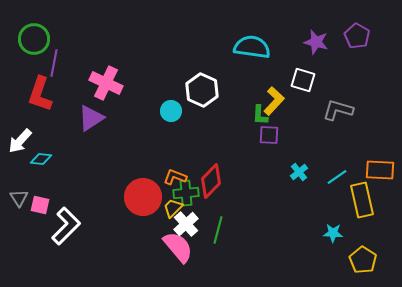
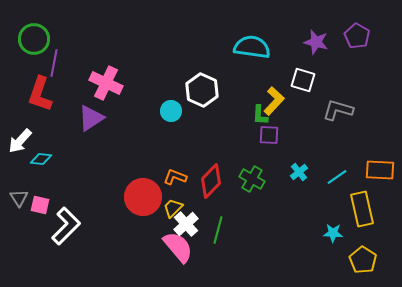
green cross: moved 66 px right, 14 px up; rotated 35 degrees clockwise
yellow rectangle: moved 9 px down
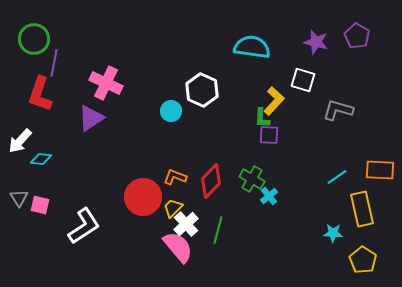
green L-shape: moved 2 px right, 3 px down
cyan cross: moved 30 px left, 24 px down
white L-shape: moved 18 px right; rotated 12 degrees clockwise
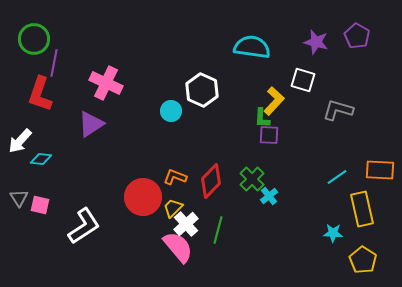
purple triangle: moved 6 px down
green cross: rotated 15 degrees clockwise
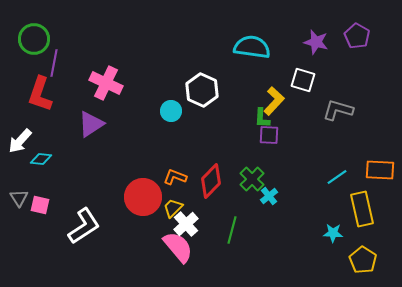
green line: moved 14 px right
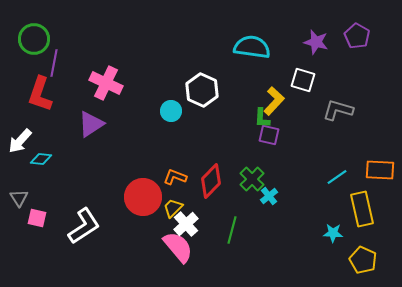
purple square: rotated 10 degrees clockwise
pink square: moved 3 px left, 13 px down
yellow pentagon: rotated 8 degrees counterclockwise
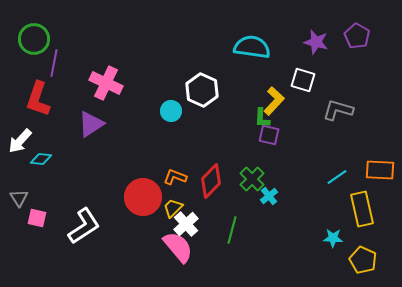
red L-shape: moved 2 px left, 5 px down
cyan star: moved 5 px down
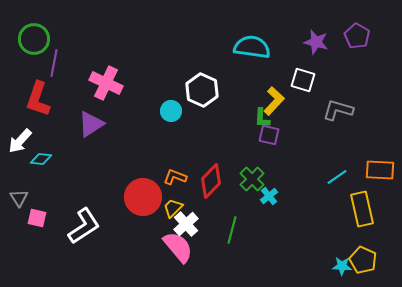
cyan star: moved 9 px right, 28 px down
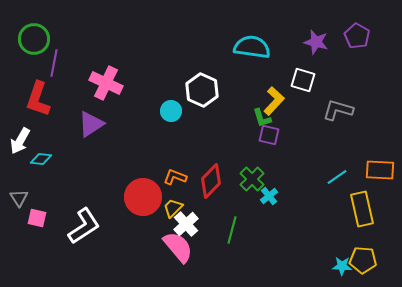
green L-shape: rotated 20 degrees counterclockwise
white arrow: rotated 12 degrees counterclockwise
yellow pentagon: rotated 20 degrees counterclockwise
